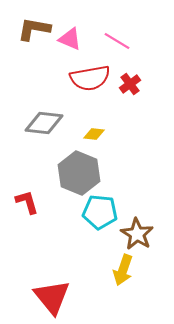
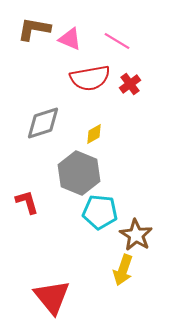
gray diamond: moved 1 px left; rotated 24 degrees counterclockwise
yellow diamond: rotated 35 degrees counterclockwise
brown star: moved 1 px left, 1 px down
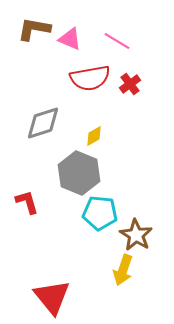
yellow diamond: moved 2 px down
cyan pentagon: moved 1 px down
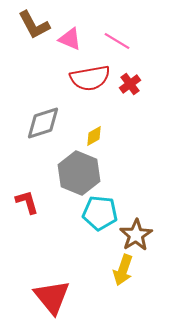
brown L-shape: moved 4 px up; rotated 128 degrees counterclockwise
brown star: rotated 8 degrees clockwise
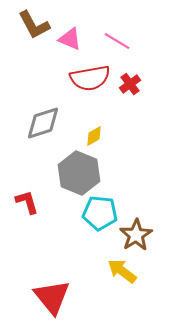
yellow arrow: moved 1 px left, 1 px down; rotated 108 degrees clockwise
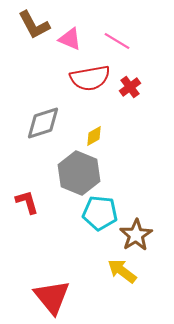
red cross: moved 3 px down
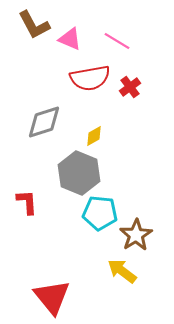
gray diamond: moved 1 px right, 1 px up
red L-shape: rotated 12 degrees clockwise
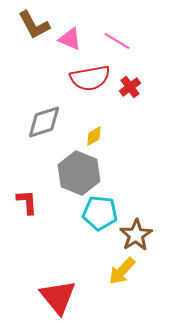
yellow arrow: rotated 84 degrees counterclockwise
red triangle: moved 6 px right
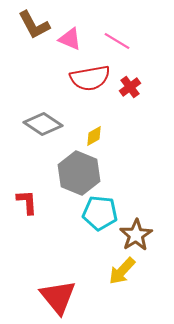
gray diamond: moved 1 px left, 2 px down; rotated 51 degrees clockwise
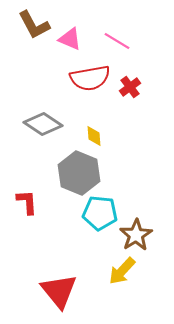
yellow diamond: rotated 65 degrees counterclockwise
red triangle: moved 1 px right, 6 px up
